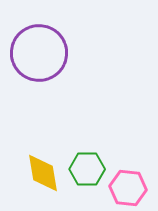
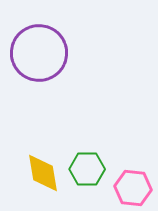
pink hexagon: moved 5 px right
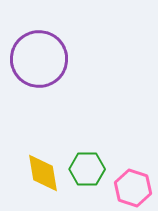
purple circle: moved 6 px down
pink hexagon: rotated 12 degrees clockwise
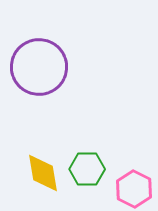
purple circle: moved 8 px down
pink hexagon: moved 1 px right, 1 px down; rotated 9 degrees clockwise
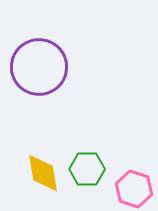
pink hexagon: rotated 9 degrees counterclockwise
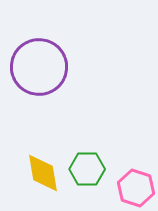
pink hexagon: moved 2 px right, 1 px up
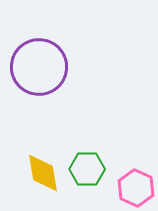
pink hexagon: rotated 6 degrees clockwise
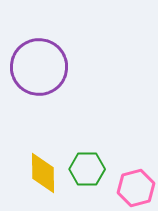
yellow diamond: rotated 9 degrees clockwise
pink hexagon: rotated 21 degrees clockwise
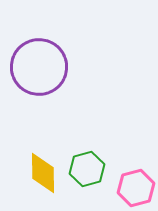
green hexagon: rotated 16 degrees counterclockwise
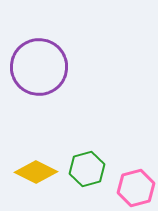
yellow diamond: moved 7 px left, 1 px up; rotated 63 degrees counterclockwise
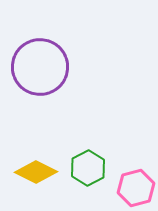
purple circle: moved 1 px right
green hexagon: moved 1 px right, 1 px up; rotated 12 degrees counterclockwise
